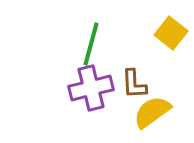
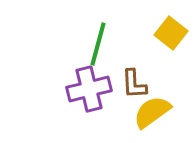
green line: moved 7 px right
purple cross: moved 2 px left, 1 px down
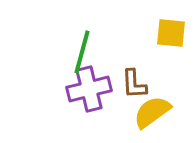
yellow square: rotated 32 degrees counterclockwise
green line: moved 16 px left, 8 px down
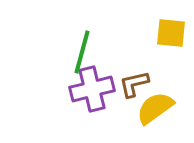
brown L-shape: rotated 80 degrees clockwise
purple cross: moved 3 px right
yellow semicircle: moved 3 px right, 4 px up
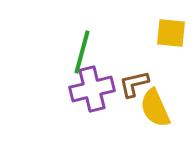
yellow semicircle: rotated 78 degrees counterclockwise
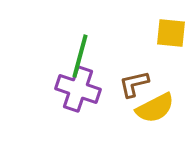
green line: moved 2 px left, 4 px down
purple cross: moved 14 px left; rotated 33 degrees clockwise
yellow semicircle: rotated 93 degrees counterclockwise
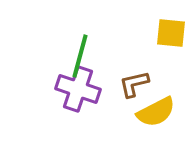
yellow semicircle: moved 1 px right, 4 px down
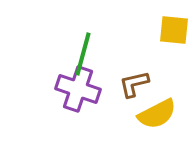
yellow square: moved 3 px right, 3 px up
green line: moved 3 px right, 2 px up
yellow semicircle: moved 1 px right, 2 px down
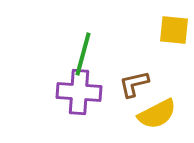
purple cross: moved 1 px right, 3 px down; rotated 15 degrees counterclockwise
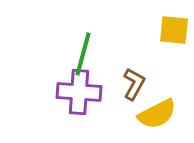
brown L-shape: rotated 132 degrees clockwise
